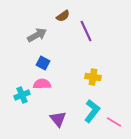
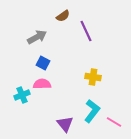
gray arrow: moved 2 px down
purple triangle: moved 7 px right, 5 px down
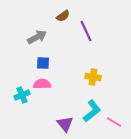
blue square: rotated 24 degrees counterclockwise
cyan L-shape: rotated 15 degrees clockwise
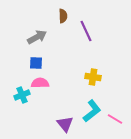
brown semicircle: rotated 56 degrees counterclockwise
blue square: moved 7 px left
pink semicircle: moved 2 px left, 1 px up
pink line: moved 1 px right, 3 px up
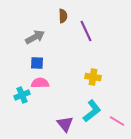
gray arrow: moved 2 px left
blue square: moved 1 px right
pink line: moved 2 px right, 2 px down
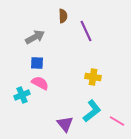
pink semicircle: rotated 30 degrees clockwise
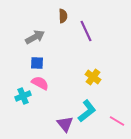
yellow cross: rotated 28 degrees clockwise
cyan cross: moved 1 px right, 1 px down
cyan L-shape: moved 5 px left
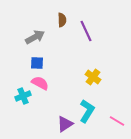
brown semicircle: moved 1 px left, 4 px down
cyan L-shape: rotated 20 degrees counterclockwise
purple triangle: rotated 36 degrees clockwise
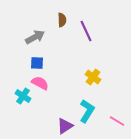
cyan cross: rotated 35 degrees counterclockwise
purple triangle: moved 2 px down
